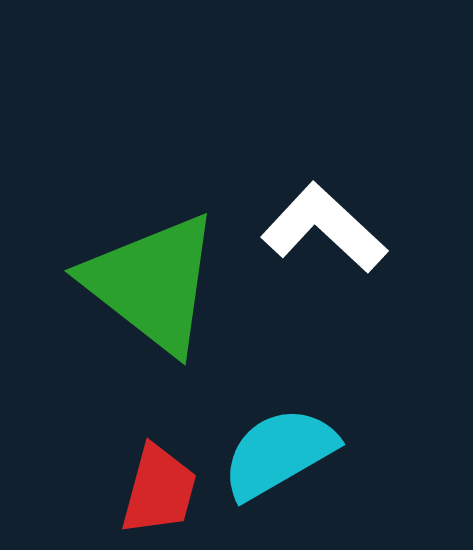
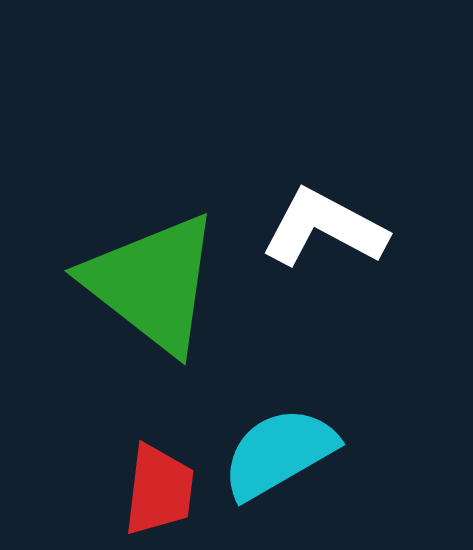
white L-shape: rotated 15 degrees counterclockwise
red trapezoid: rotated 8 degrees counterclockwise
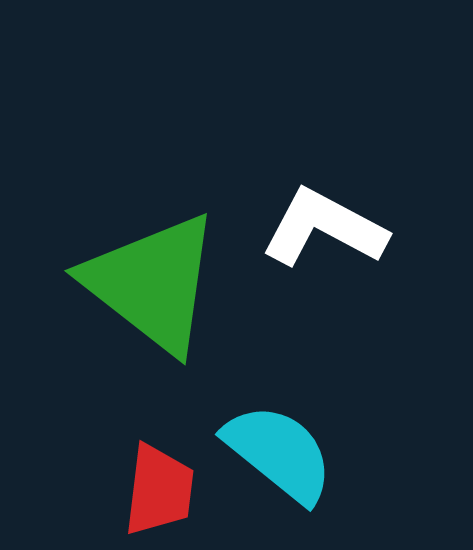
cyan semicircle: rotated 69 degrees clockwise
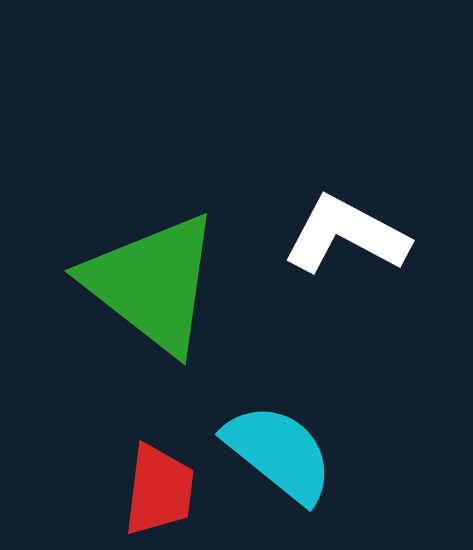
white L-shape: moved 22 px right, 7 px down
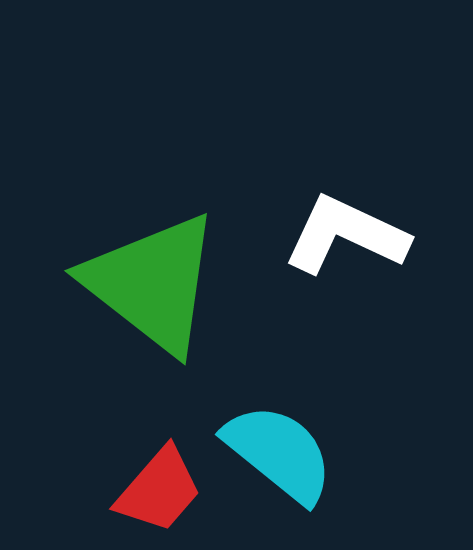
white L-shape: rotated 3 degrees counterclockwise
red trapezoid: rotated 34 degrees clockwise
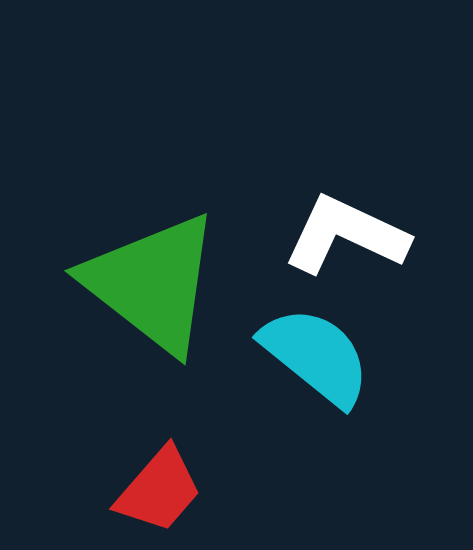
cyan semicircle: moved 37 px right, 97 px up
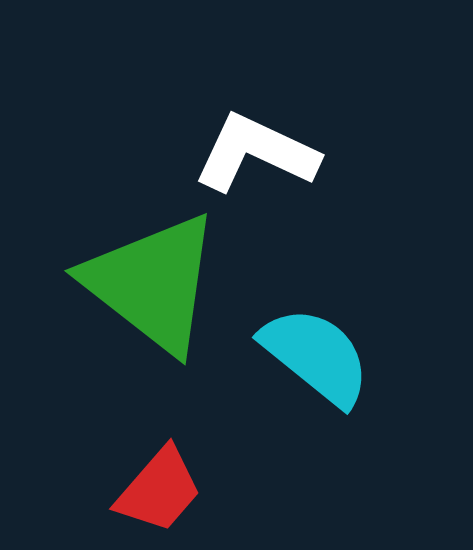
white L-shape: moved 90 px left, 82 px up
